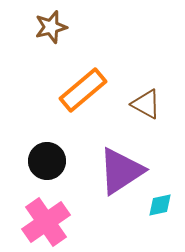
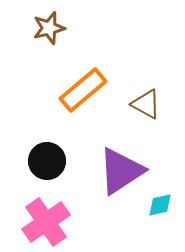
brown star: moved 2 px left, 1 px down
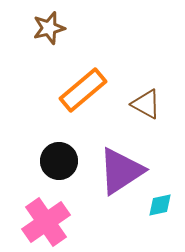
black circle: moved 12 px right
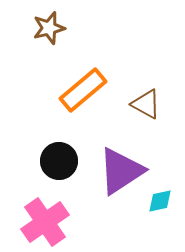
cyan diamond: moved 4 px up
pink cross: moved 1 px left
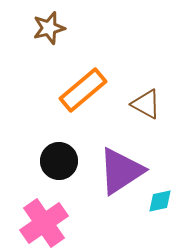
pink cross: moved 1 px left, 1 px down
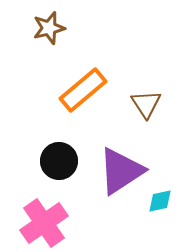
brown triangle: rotated 28 degrees clockwise
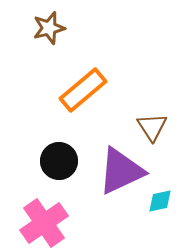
brown triangle: moved 6 px right, 23 px down
purple triangle: rotated 8 degrees clockwise
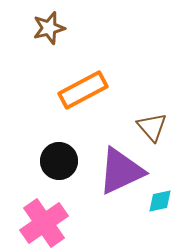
orange rectangle: rotated 12 degrees clockwise
brown triangle: rotated 8 degrees counterclockwise
